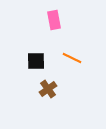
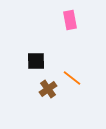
pink rectangle: moved 16 px right
orange line: moved 20 px down; rotated 12 degrees clockwise
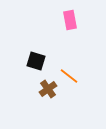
black square: rotated 18 degrees clockwise
orange line: moved 3 px left, 2 px up
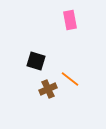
orange line: moved 1 px right, 3 px down
brown cross: rotated 12 degrees clockwise
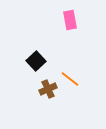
black square: rotated 30 degrees clockwise
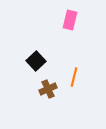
pink rectangle: rotated 24 degrees clockwise
orange line: moved 4 px right, 2 px up; rotated 66 degrees clockwise
